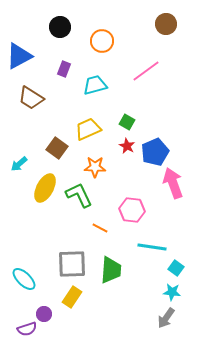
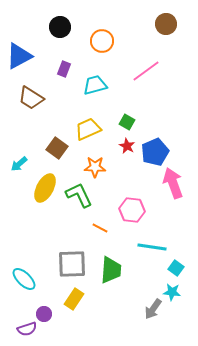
yellow rectangle: moved 2 px right, 2 px down
gray arrow: moved 13 px left, 9 px up
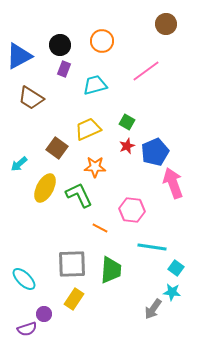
black circle: moved 18 px down
red star: rotated 21 degrees clockwise
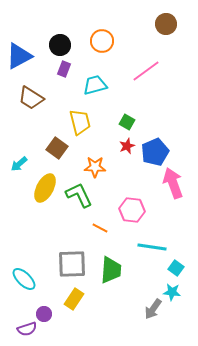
yellow trapezoid: moved 8 px left, 7 px up; rotated 100 degrees clockwise
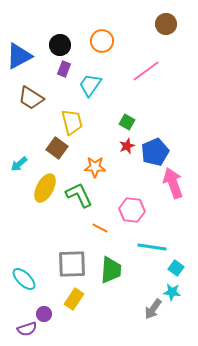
cyan trapezoid: moved 5 px left; rotated 40 degrees counterclockwise
yellow trapezoid: moved 8 px left
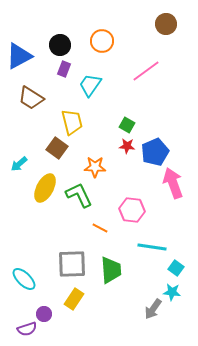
green square: moved 3 px down
red star: rotated 28 degrees clockwise
green trapezoid: rotated 8 degrees counterclockwise
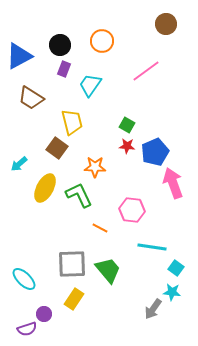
green trapezoid: moved 3 px left; rotated 36 degrees counterclockwise
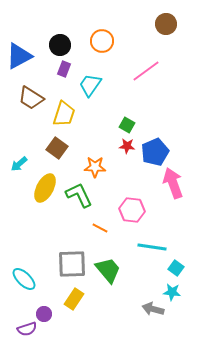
yellow trapezoid: moved 8 px left, 8 px up; rotated 32 degrees clockwise
gray arrow: rotated 70 degrees clockwise
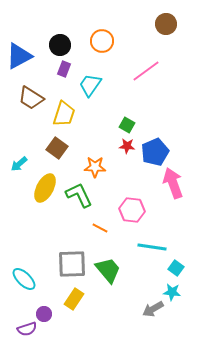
gray arrow: rotated 45 degrees counterclockwise
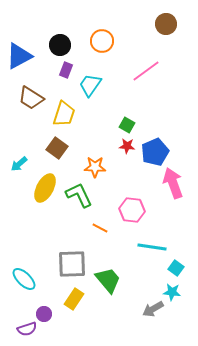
purple rectangle: moved 2 px right, 1 px down
green trapezoid: moved 10 px down
